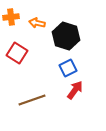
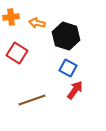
blue square: rotated 36 degrees counterclockwise
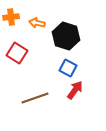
brown line: moved 3 px right, 2 px up
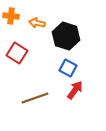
orange cross: moved 1 px up; rotated 14 degrees clockwise
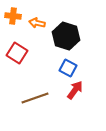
orange cross: moved 2 px right
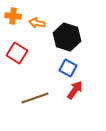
black hexagon: moved 1 px right, 1 px down
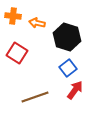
blue square: rotated 24 degrees clockwise
brown line: moved 1 px up
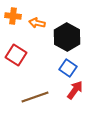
black hexagon: rotated 12 degrees clockwise
red square: moved 1 px left, 2 px down
blue square: rotated 18 degrees counterclockwise
